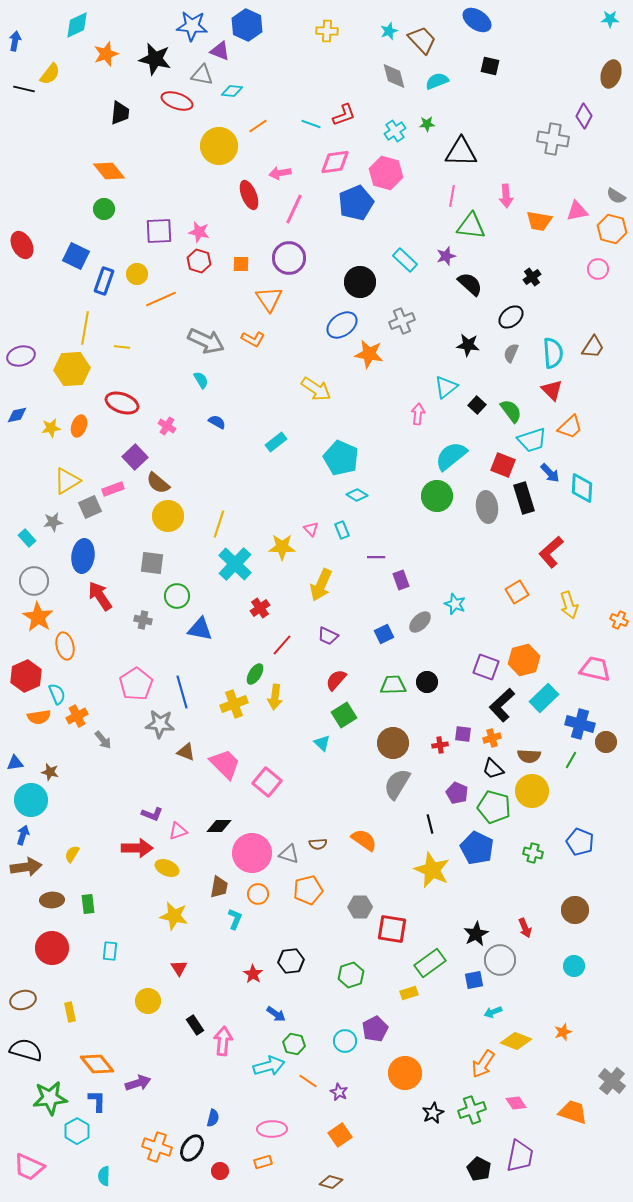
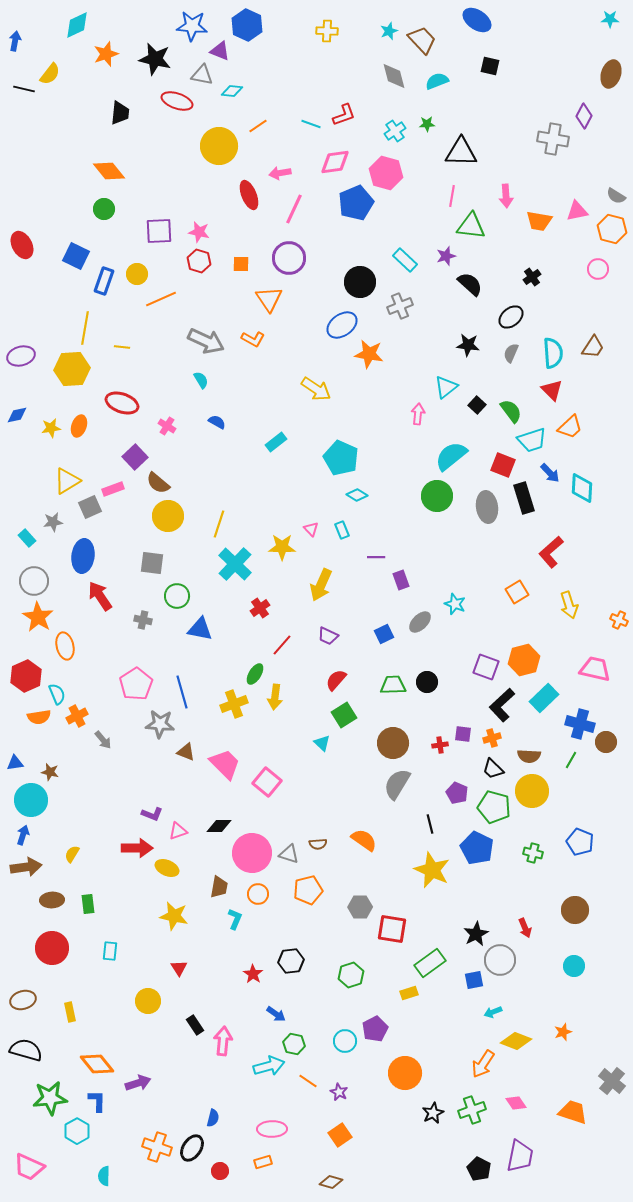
gray cross at (402, 321): moved 2 px left, 15 px up
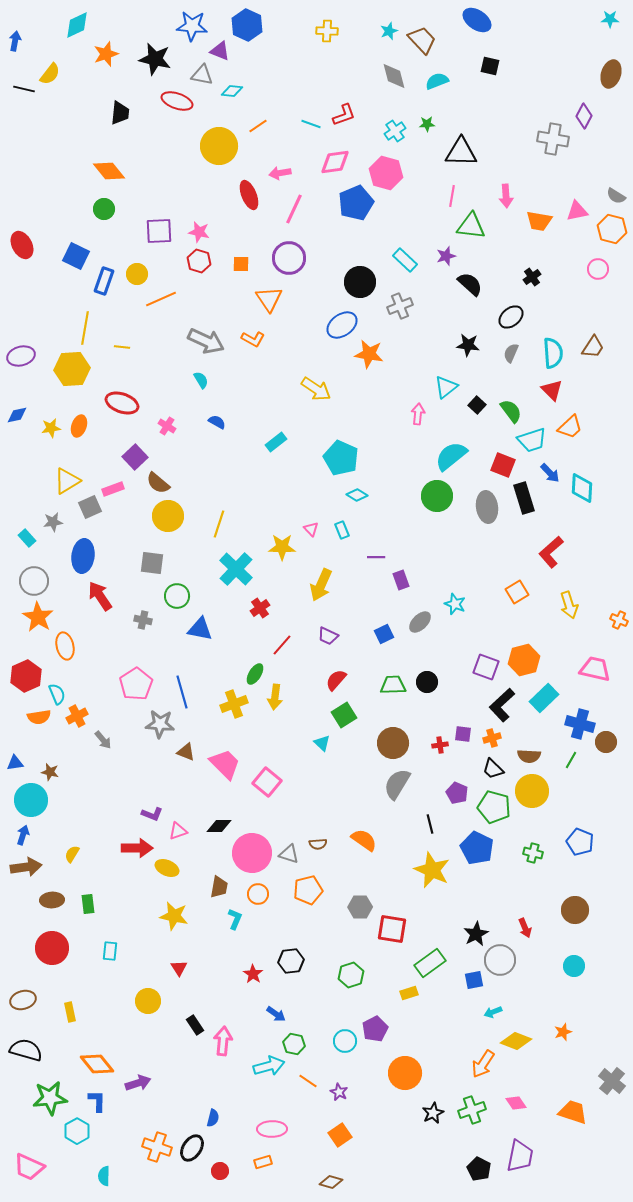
cyan cross at (235, 564): moved 1 px right, 5 px down
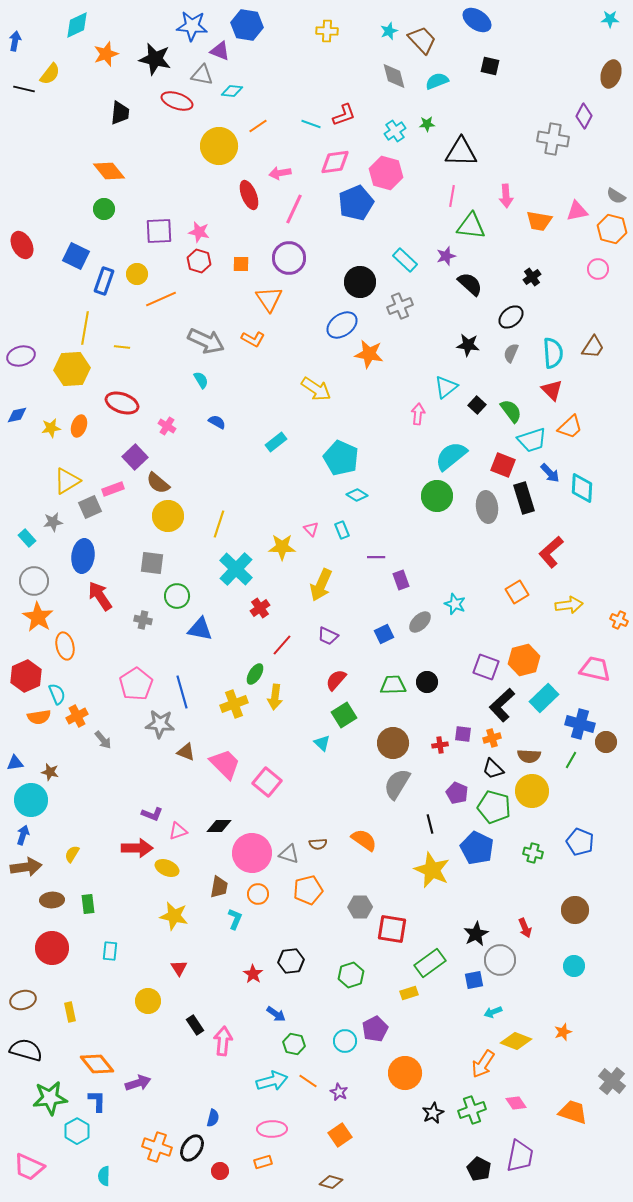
blue hexagon at (247, 25): rotated 16 degrees counterclockwise
yellow arrow at (569, 605): rotated 80 degrees counterclockwise
cyan arrow at (269, 1066): moved 3 px right, 15 px down
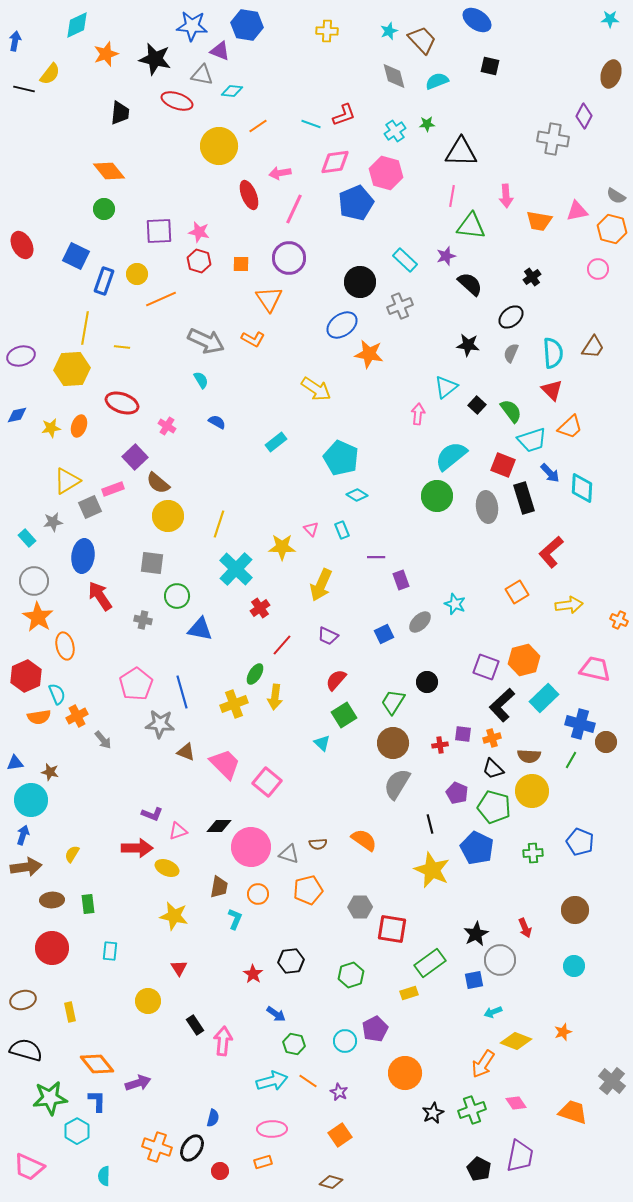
green trapezoid at (393, 685): moved 17 px down; rotated 56 degrees counterclockwise
pink circle at (252, 853): moved 1 px left, 6 px up
green cross at (533, 853): rotated 18 degrees counterclockwise
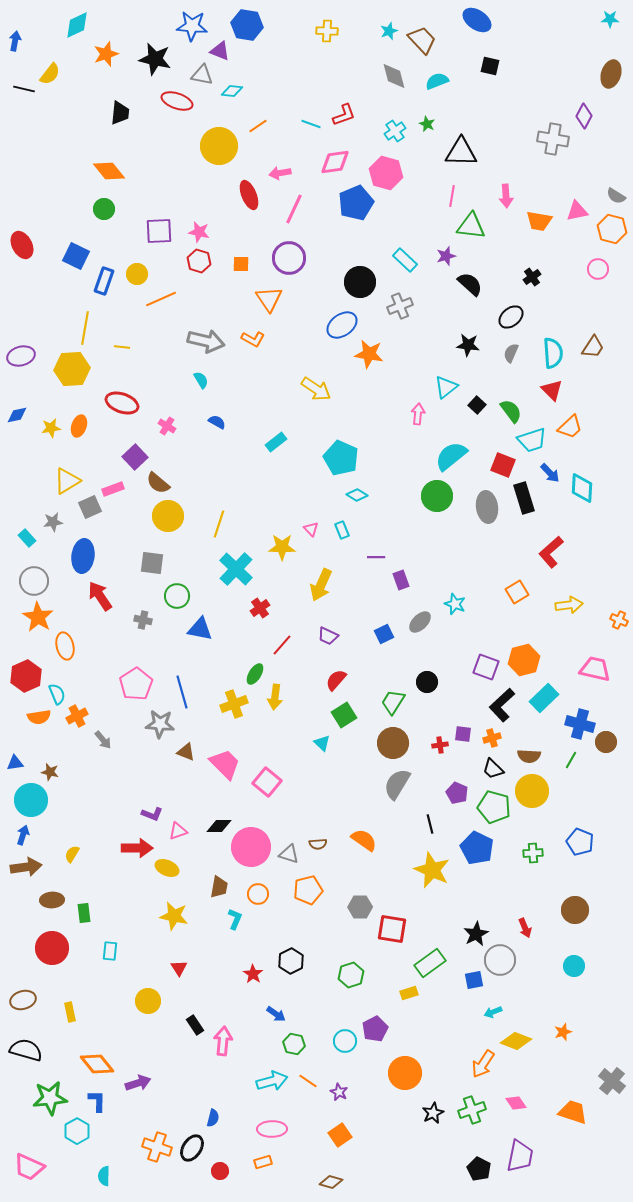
green star at (427, 124): rotated 28 degrees clockwise
gray arrow at (206, 341): rotated 12 degrees counterclockwise
green rectangle at (88, 904): moved 4 px left, 9 px down
black hexagon at (291, 961): rotated 20 degrees counterclockwise
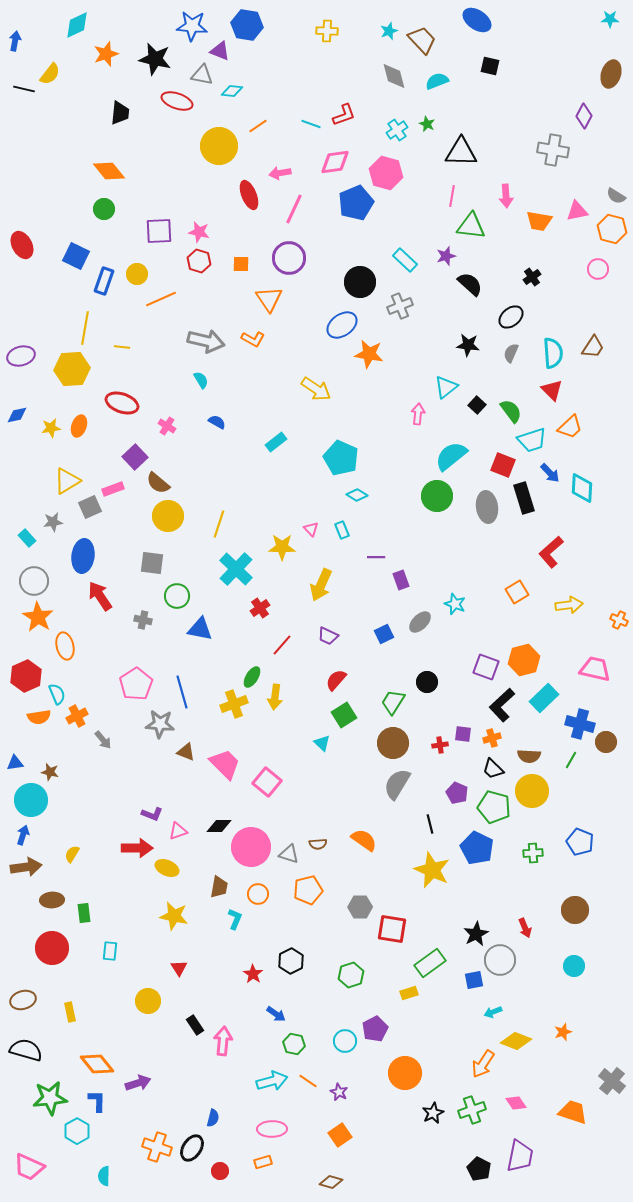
cyan cross at (395, 131): moved 2 px right, 1 px up
gray cross at (553, 139): moved 11 px down
green ellipse at (255, 674): moved 3 px left, 3 px down
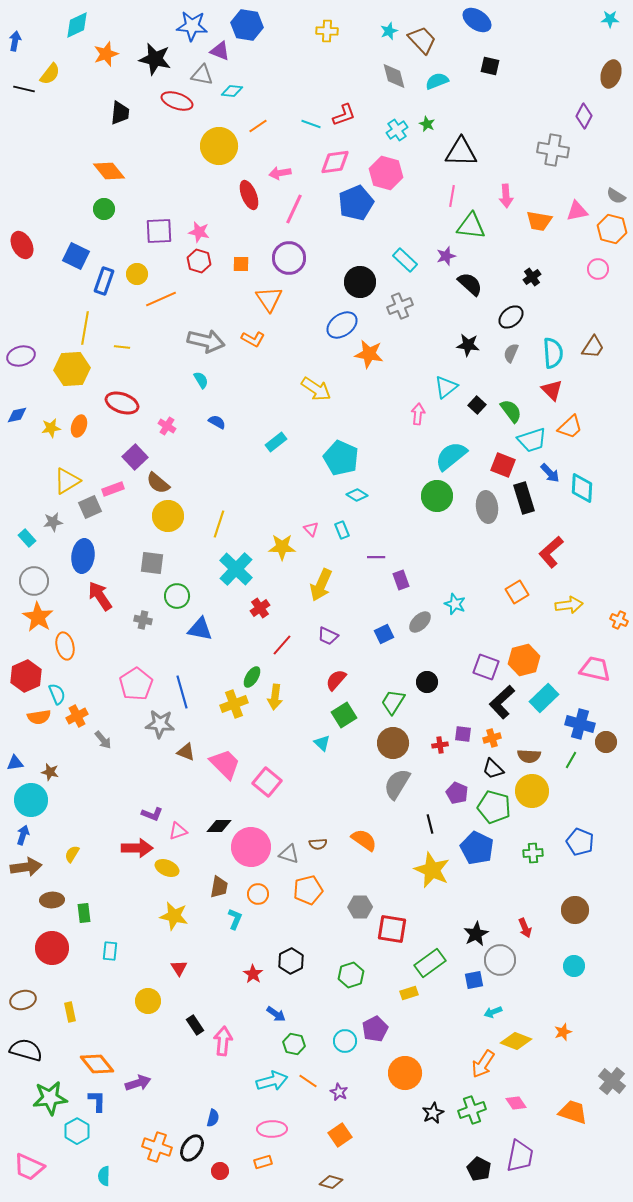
black L-shape at (502, 705): moved 3 px up
